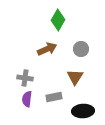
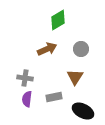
green diamond: rotated 30 degrees clockwise
black ellipse: rotated 30 degrees clockwise
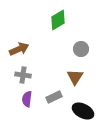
brown arrow: moved 28 px left
gray cross: moved 2 px left, 3 px up
gray rectangle: rotated 14 degrees counterclockwise
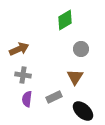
green diamond: moved 7 px right
black ellipse: rotated 15 degrees clockwise
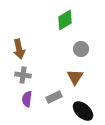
brown arrow: rotated 102 degrees clockwise
